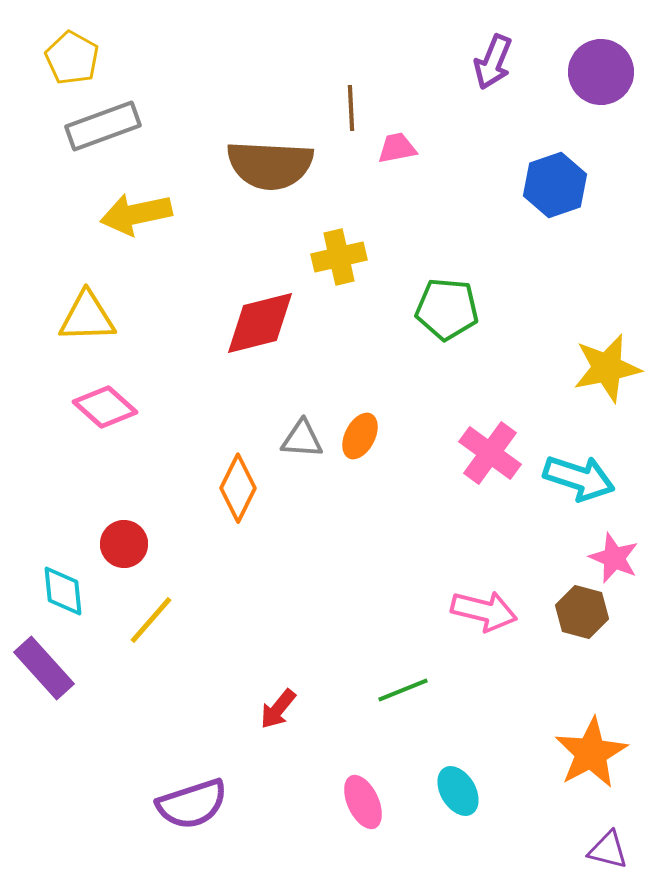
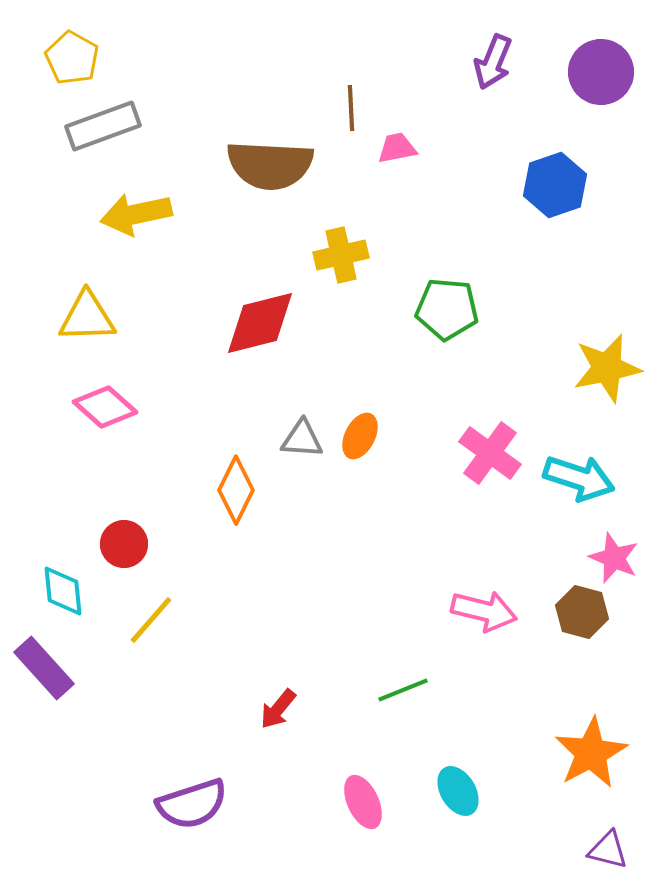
yellow cross: moved 2 px right, 2 px up
orange diamond: moved 2 px left, 2 px down
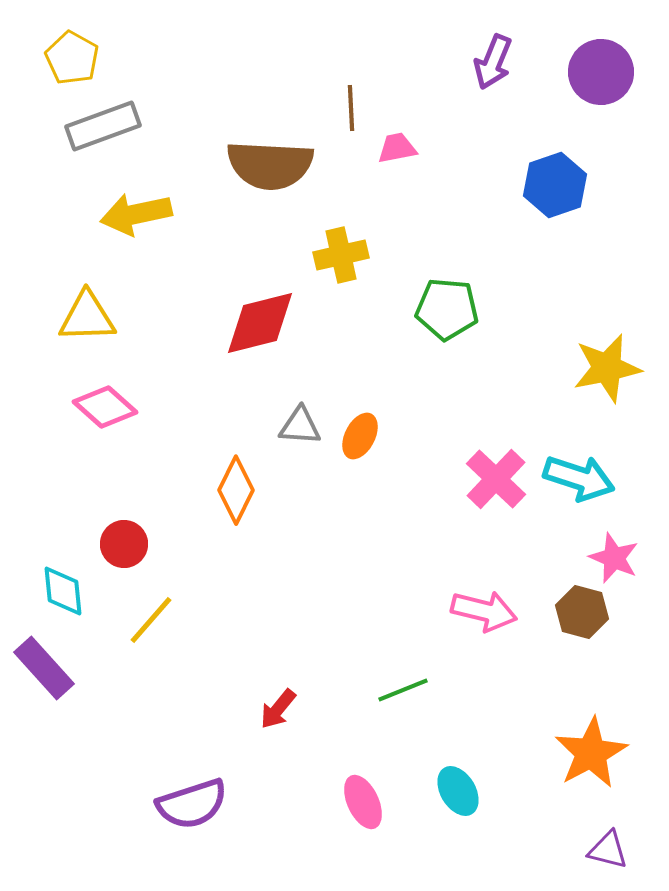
gray triangle: moved 2 px left, 13 px up
pink cross: moved 6 px right, 26 px down; rotated 8 degrees clockwise
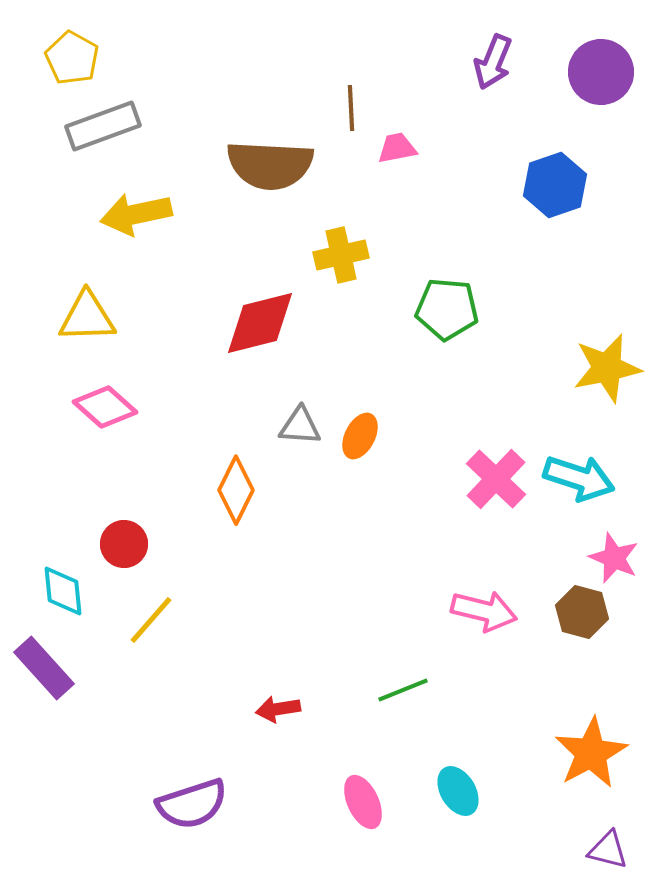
red arrow: rotated 42 degrees clockwise
